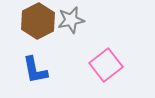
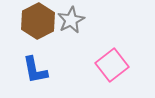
gray star: rotated 16 degrees counterclockwise
pink square: moved 6 px right
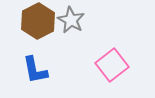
gray star: rotated 16 degrees counterclockwise
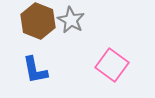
brown hexagon: rotated 12 degrees counterclockwise
pink square: rotated 16 degrees counterclockwise
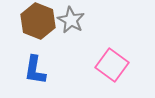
blue L-shape: rotated 20 degrees clockwise
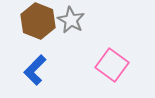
blue L-shape: rotated 36 degrees clockwise
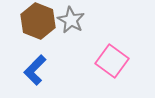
pink square: moved 4 px up
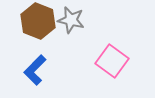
gray star: rotated 16 degrees counterclockwise
